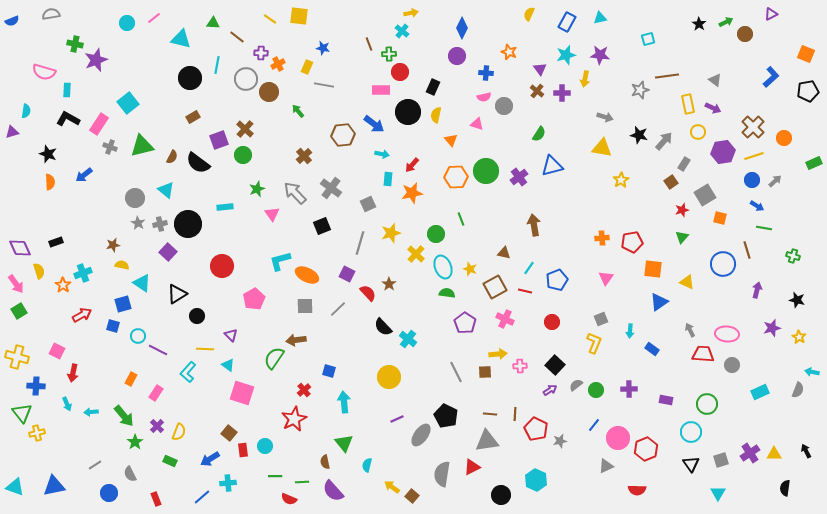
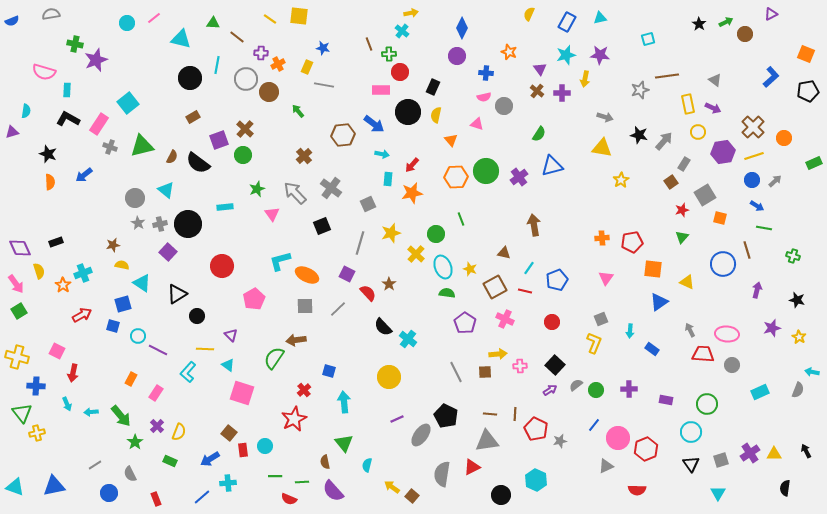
green arrow at (124, 416): moved 3 px left
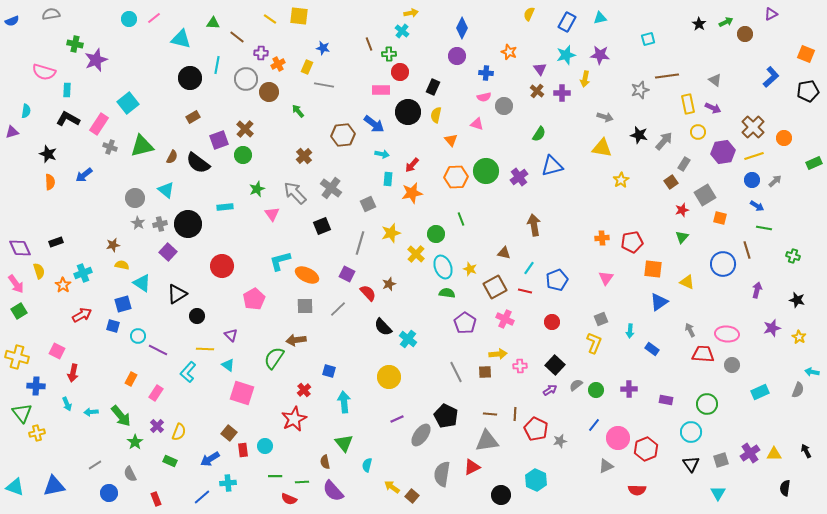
cyan circle at (127, 23): moved 2 px right, 4 px up
brown star at (389, 284): rotated 16 degrees clockwise
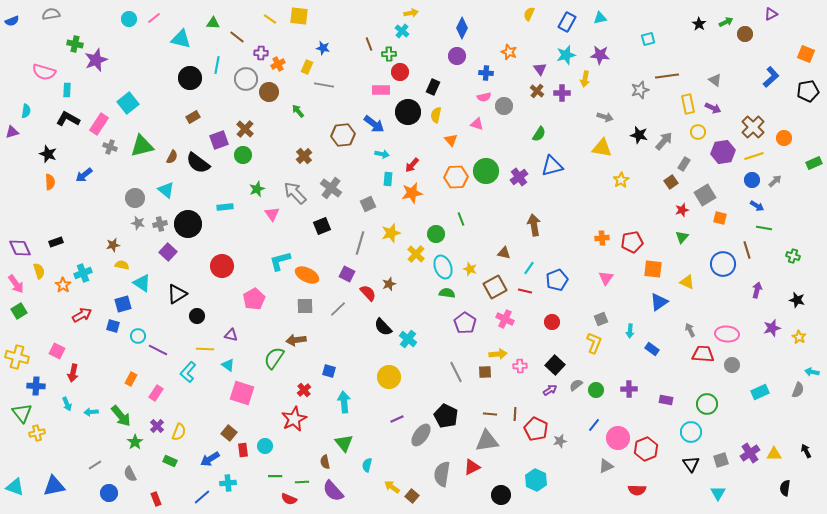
gray star at (138, 223): rotated 16 degrees counterclockwise
purple triangle at (231, 335): rotated 32 degrees counterclockwise
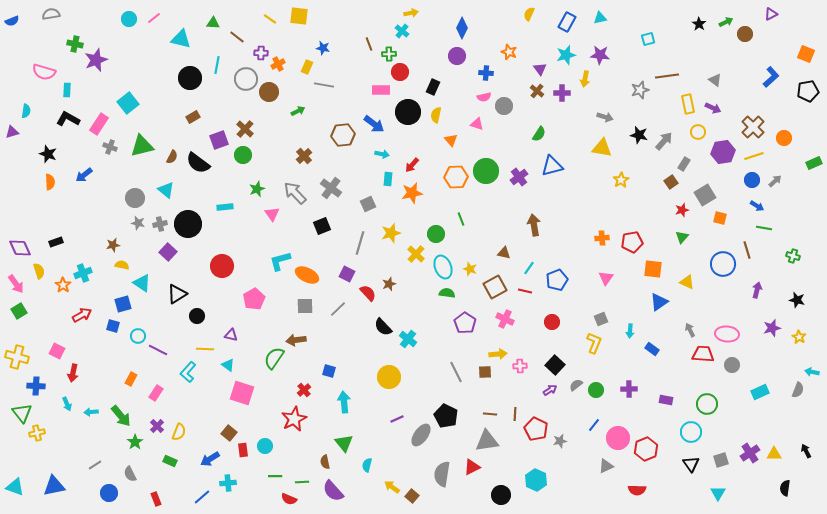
green arrow at (298, 111): rotated 104 degrees clockwise
